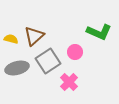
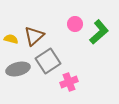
green L-shape: rotated 65 degrees counterclockwise
pink circle: moved 28 px up
gray ellipse: moved 1 px right, 1 px down
pink cross: rotated 24 degrees clockwise
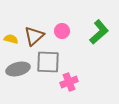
pink circle: moved 13 px left, 7 px down
gray square: moved 1 px down; rotated 35 degrees clockwise
